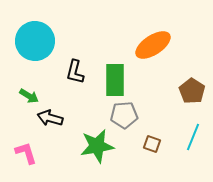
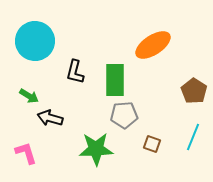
brown pentagon: moved 2 px right
green star: moved 1 px left, 3 px down; rotated 8 degrees clockwise
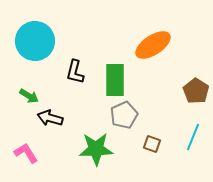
brown pentagon: moved 2 px right
gray pentagon: rotated 20 degrees counterclockwise
pink L-shape: rotated 15 degrees counterclockwise
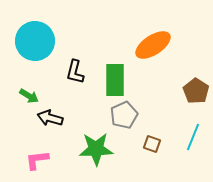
pink L-shape: moved 11 px right, 7 px down; rotated 65 degrees counterclockwise
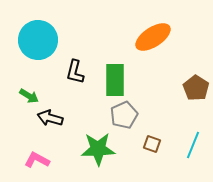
cyan circle: moved 3 px right, 1 px up
orange ellipse: moved 8 px up
brown pentagon: moved 3 px up
cyan line: moved 8 px down
green star: moved 2 px right
pink L-shape: rotated 35 degrees clockwise
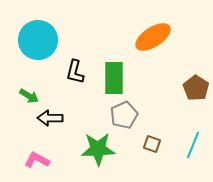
green rectangle: moved 1 px left, 2 px up
black arrow: rotated 15 degrees counterclockwise
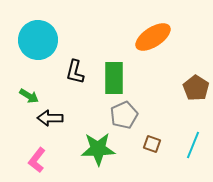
pink L-shape: rotated 80 degrees counterclockwise
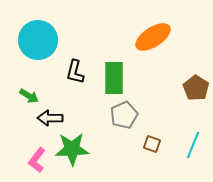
green star: moved 26 px left
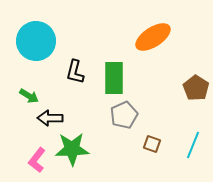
cyan circle: moved 2 px left, 1 px down
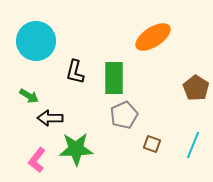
green star: moved 4 px right
